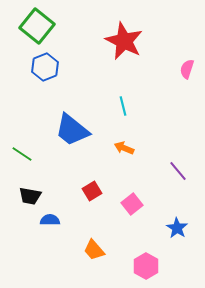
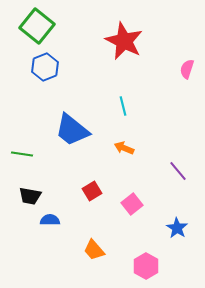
green line: rotated 25 degrees counterclockwise
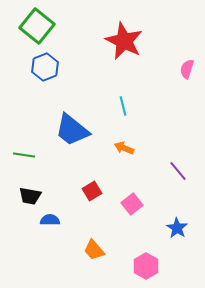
green line: moved 2 px right, 1 px down
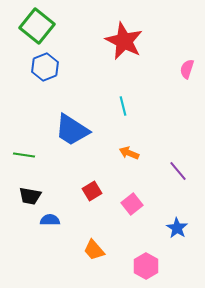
blue trapezoid: rotated 6 degrees counterclockwise
orange arrow: moved 5 px right, 5 px down
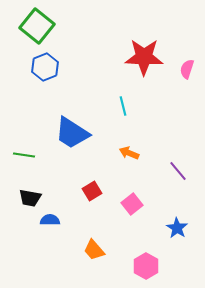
red star: moved 20 px right, 16 px down; rotated 24 degrees counterclockwise
blue trapezoid: moved 3 px down
black trapezoid: moved 2 px down
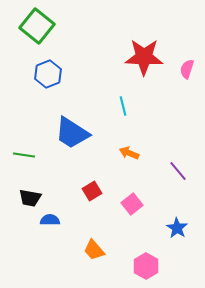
blue hexagon: moved 3 px right, 7 px down
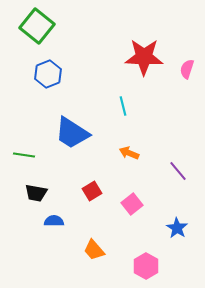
black trapezoid: moved 6 px right, 5 px up
blue semicircle: moved 4 px right, 1 px down
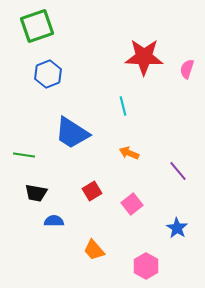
green square: rotated 32 degrees clockwise
